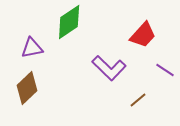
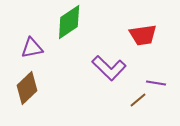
red trapezoid: rotated 40 degrees clockwise
purple line: moved 9 px left, 13 px down; rotated 24 degrees counterclockwise
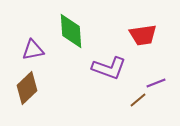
green diamond: moved 2 px right, 9 px down; rotated 60 degrees counterclockwise
purple triangle: moved 1 px right, 2 px down
purple L-shape: rotated 24 degrees counterclockwise
purple line: rotated 30 degrees counterclockwise
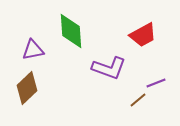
red trapezoid: rotated 20 degrees counterclockwise
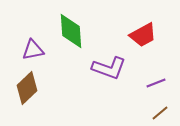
brown line: moved 22 px right, 13 px down
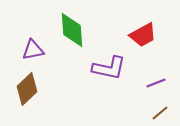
green diamond: moved 1 px right, 1 px up
purple L-shape: rotated 8 degrees counterclockwise
brown diamond: moved 1 px down
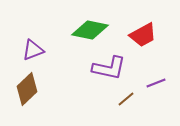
green diamond: moved 18 px right; rotated 75 degrees counterclockwise
purple triangle: rotated 10 degrees counterclockwise
brown line: moved 34 px left, 14 px up
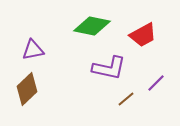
green diamond: moved 2 px right, 4 px up
purple triangle: rotated 10 degrees clockwise
purple line: rotated 24 degrees counterclockwise
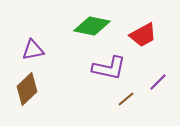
purple line: moved 2 px right, 1 px up
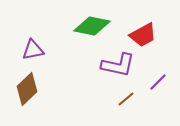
purple L-shape: moved 9 px right, 3 px up
